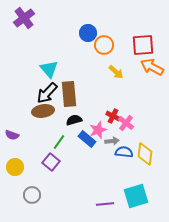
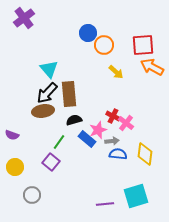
blue semicircle: moved 6 px left, 2 px down
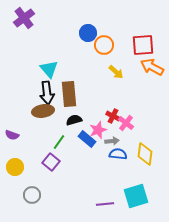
black arrow: rotated 50 degrees counterclockwise
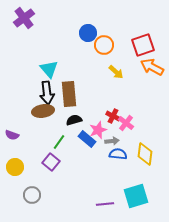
red square: rotated 15 degrees counterclockwise
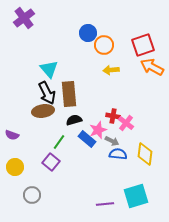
yellow arrow: moved 5 px left, 2 px up; rotated 133 degrees clockwise
black arrow: rotated 20 degrees counterclockwise
red cross: rotated 16 degrees counterclockwise
gray arrow: rotated 32 degrees clockwise
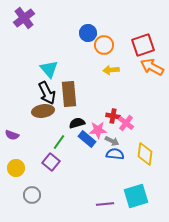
black semicircle: moved 3 px right, 3 px down
pink star: rotated 18 degrees clockwise
blue semicircle: moved 3 px left
yellow circle: moved 1 px right, 1 px down
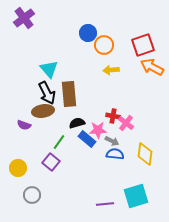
purple semicircle: moved 12 px right, 10 px up
yellow circle: moved 2 px right
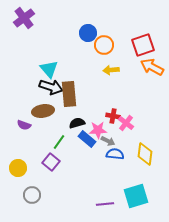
black arrow: moved 4 px right, 6 px up; rotated 45 degrees counterclockwise
gray arrow: moved 4 px left
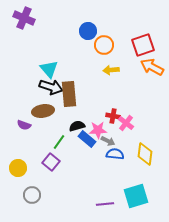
purple cross: rotated 30 degrees counterclockwise
blue circle: moved 2 px up
black semicircle: moved 3 px down
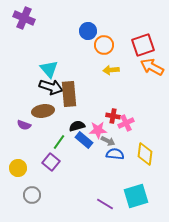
pink cross: rotated 28 degrees clockwise
blue rectangle: moved 3 px left, 1 px down
purple line: rotated 36 degrees clockwise
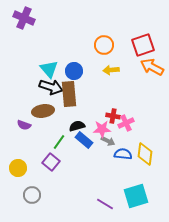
blue circle: moved 14 px left, 40 px down
pink star: moved 4 px right, 1 px up
blue semicircle: moved 8 px right
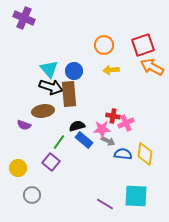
cyan square: rotated 20 degrees clockwise
